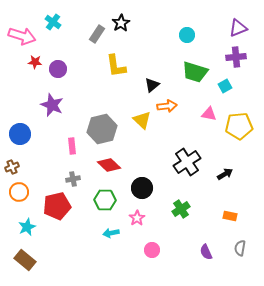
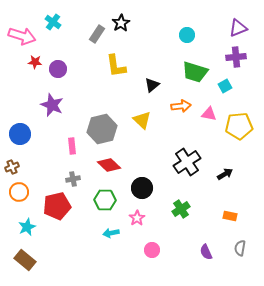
orange arrow: moved 14 px right
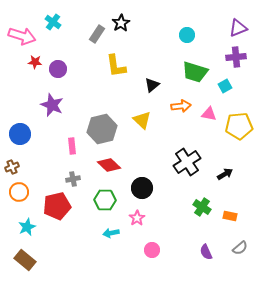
green cross: moved 21 px right, 2 px up; rotated 24 degrees counterclockwise
gray semicircle: rotated 140 degrees counterclockwise
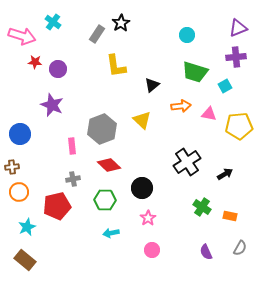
gray hexagon: rotated 8 degrees counterclockwise
brown cross: rotated 16 degrees clockwise
pink star: moved 11 px right
gray semicircle: rotated 21 degrees counterclockwise
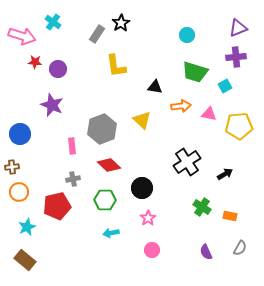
black triangle: moved 3 px right, 2 px down; rotated 49 degrees clockwise
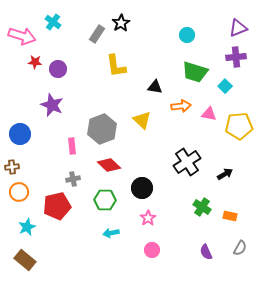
cyan square: rotated 16 degrees counterclockwise
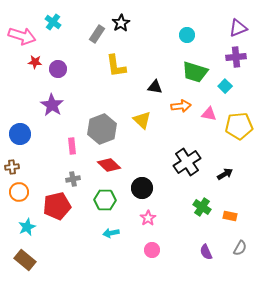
purple star: rotated 10 degrees clockwise
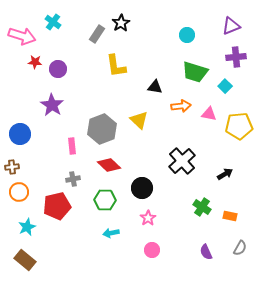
purple triangle: moved 7 px left, 2 px up
yellow triangle: moved 3 px left
black cross: moved 5 px left, 1 px up; rotated 8 degrees counterclockwise
